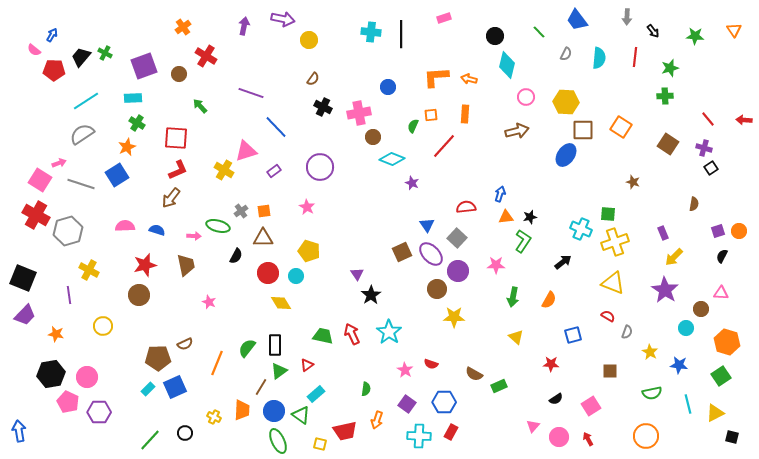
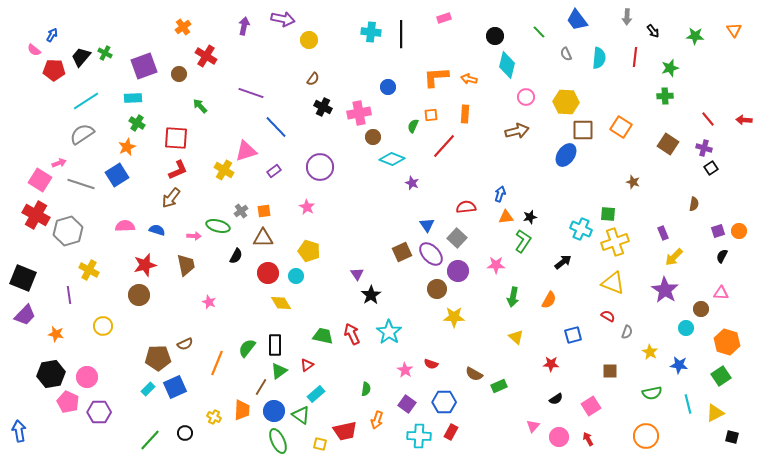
gray semicircle at (566, 54): rotated 128 degrees clockwise
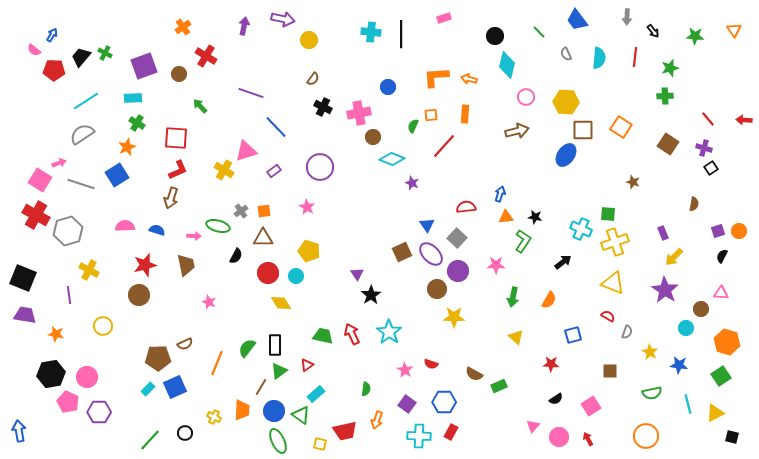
brown arrow at (171, 198): rotated 20 degrees counterclockwise
black star at (530, 217): moved 5 px right; rotated 24 degrees clockwise
purple trapezoid at (25, 315): rotated 125 degrees counterclockwise
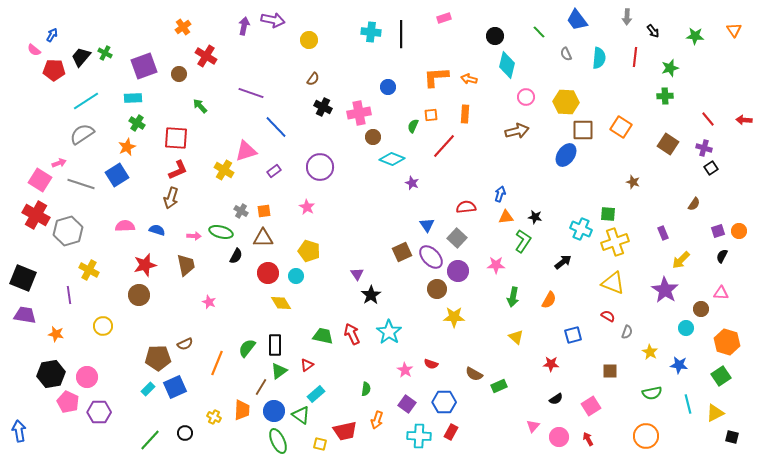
purple arrow at (283, 19): moved 10 px left, 1 px down
brown semicircle at (694, 204): rotated 24 degrees clockwise
gray cross at (241, 211): rotated 24 degrees counterclockwise
green ellipse at (218, 226): moved 3 px right, 6 px down
purple ellipse at (431, 254): moved 3 px down
yellow arrow at (674, 257): moved 7 px right, 3 px down
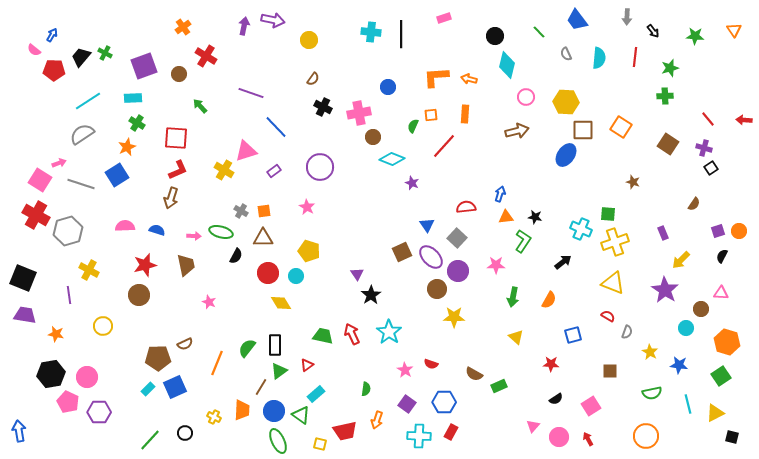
cyan line at (86, 101): moved 2 px right
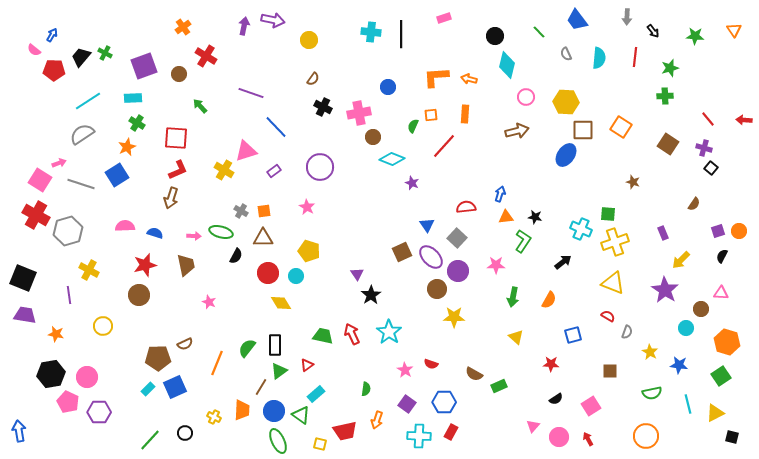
black square at (711, 168): rotated 16 degrees counterclockwise
blue semicircle at (157, 230): moved 2 px left, 3 px down
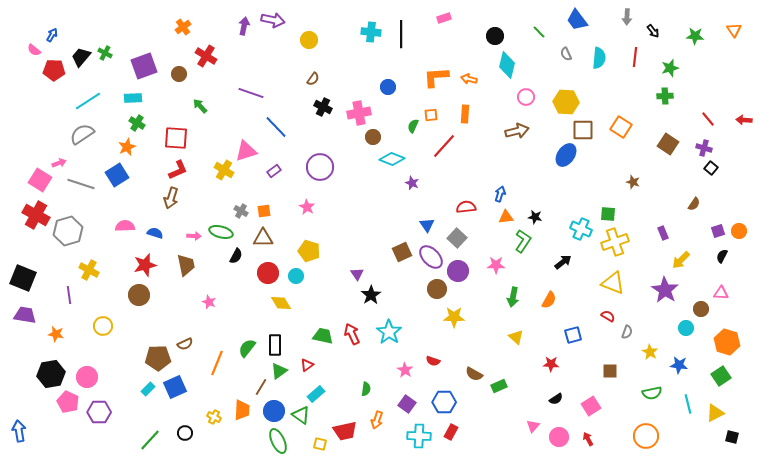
red semicircle at (431, 364): moved 2 px right, 3 px up
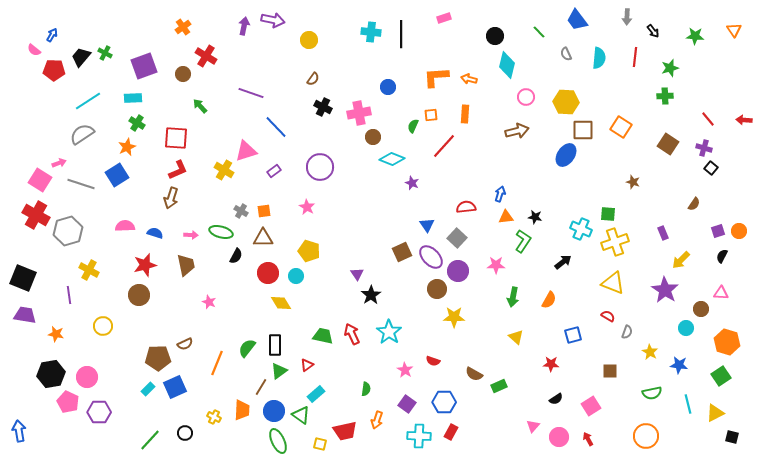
brown circle at (179, 74): moved 4 px right
pink arrow at (194, 236): moved 3 px left, 1 px up
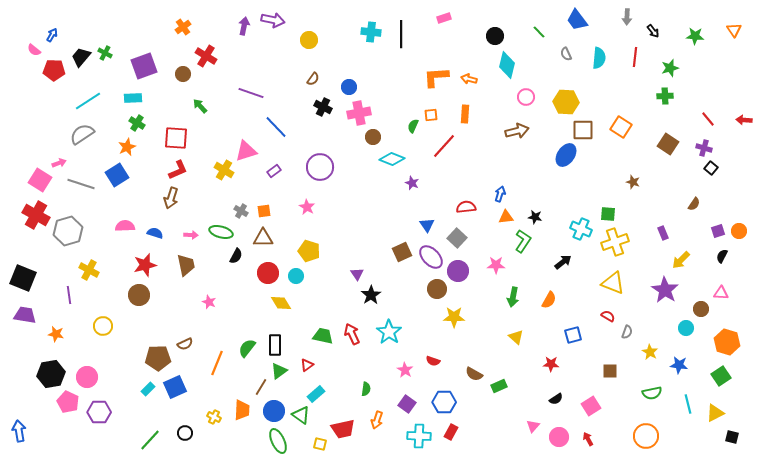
blue circle at (388, 87): moved 39 px left
red trapezoid at (345, 431): moved 2 px left, 2 px up
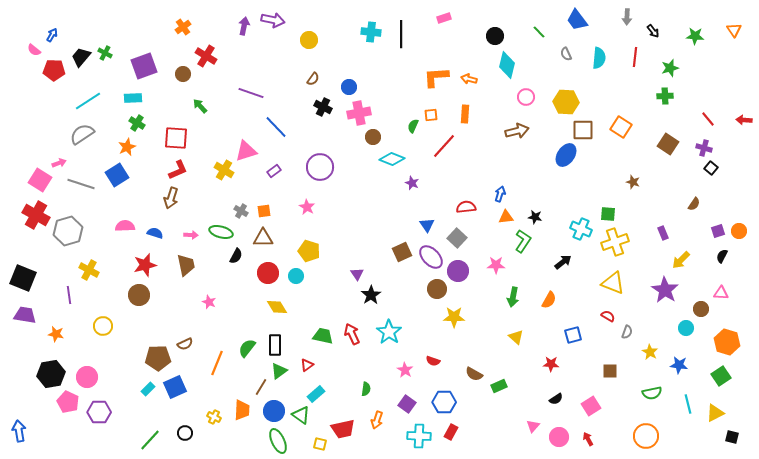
yellow diamond at (281, 303): moved 4 px left, 4 px down
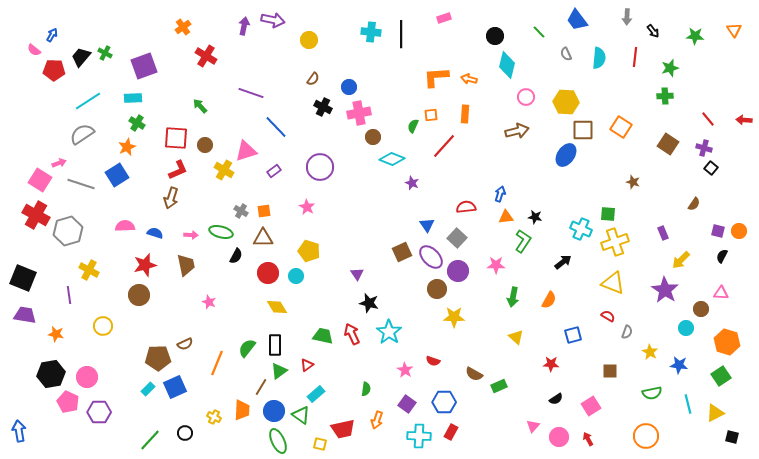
brown circle at (183, 74): moved 22 px right, 71 px down
purple square at (718, 231): rotated 32 degrees clockwise
black star at (371, 295): moved 2 px left, 8 px down; rotated 24 degrees counterclockwise
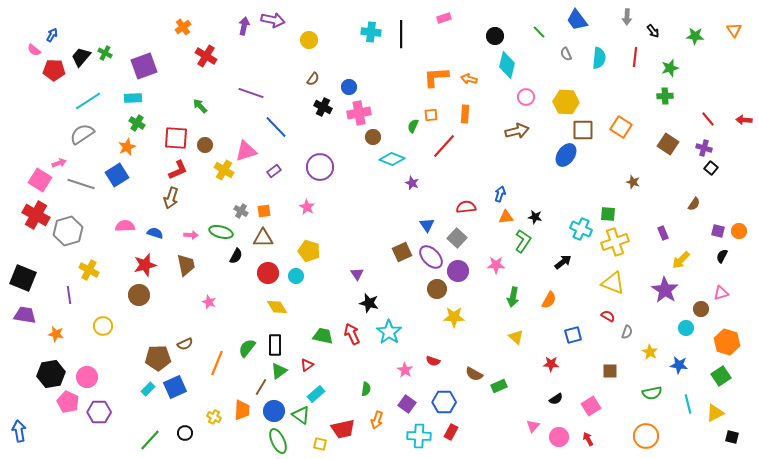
pink triangle at (721, 293): rotated 21 degrees counterclockwise
